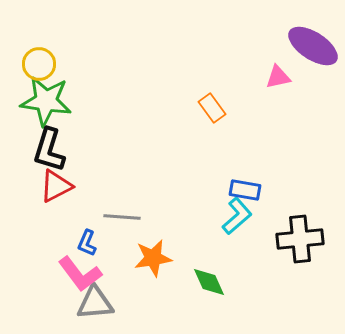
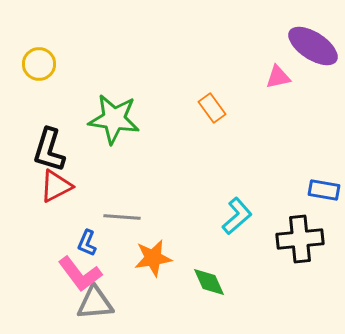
green star: moved 68 px right, 18 px down
blue rectangle: moved 79 px right
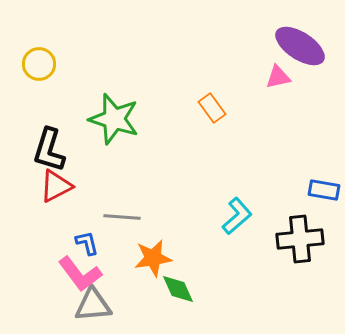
purple ellipse: moved 13 px left
green star: rotated 9 degrees clockwise
blue L-shape: rotated 144 degrees clockwise
green diamond: moved 31 px left, 7 px down
gray triangle: moved 2 px left, 2 px down
